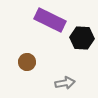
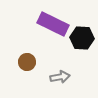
purple rectangle: moved 3 px right, 4 px down
gray arrow: moved 5 px left, 6 px up
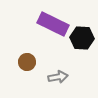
gray arrow: moved 2 px left
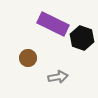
black hexagon: rotated 15 degrees clockwise
brown circle: moved 1 px right, 4 px up
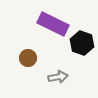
black hexagon: moved 5 px down
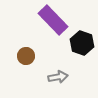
purple rectangle: moved 4 px up; rotated 20 degrees clockwise
brown circle: moved 2 px left, 2 px up
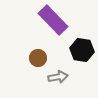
black hexagon: moved 7 px down; rotated 10 degrees counterclockwise
brown circle: moved 12 px right, 2 px down
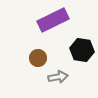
purple rectangle: rotated 72 degrees counterclockwise
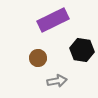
gray arrow: moved 1 px left, 4 px down
